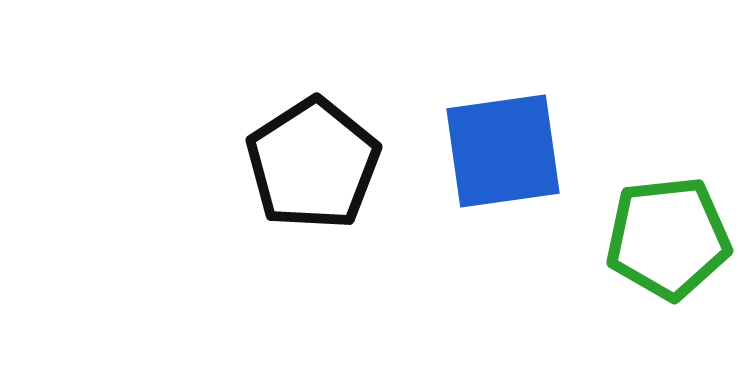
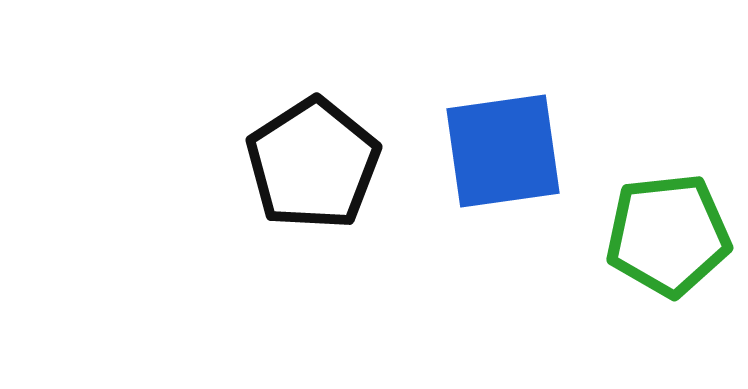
green pentagon: moved 3 px up
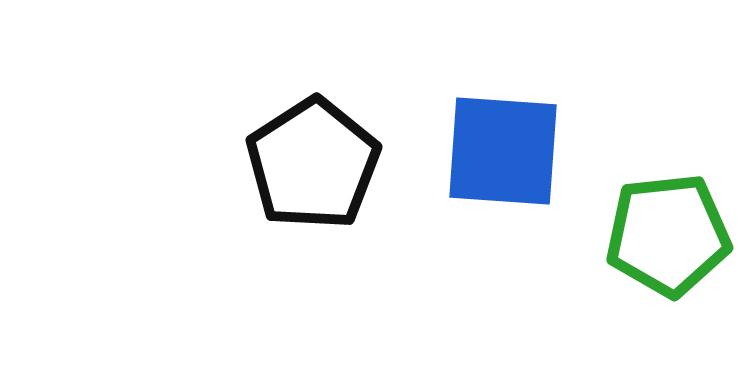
blue square: rotated 12 degrees clockwise
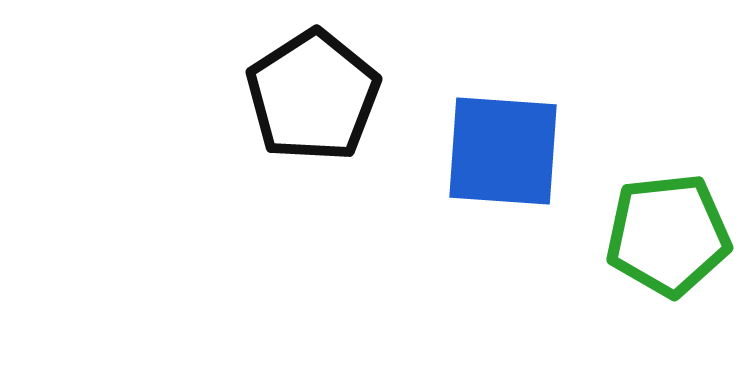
black pentagon: moved 68 px up
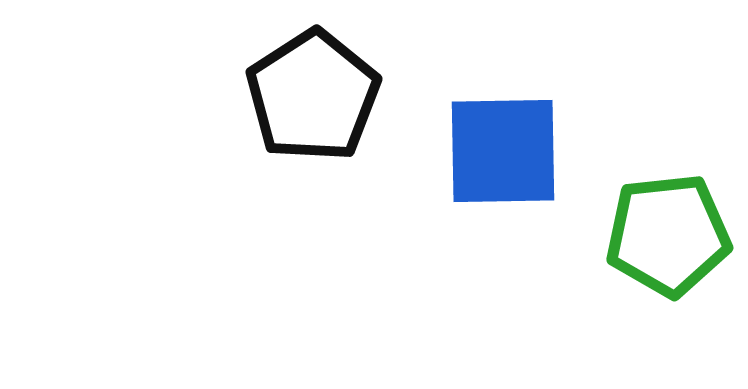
blue square: rotated 5 degrees counterclockwise
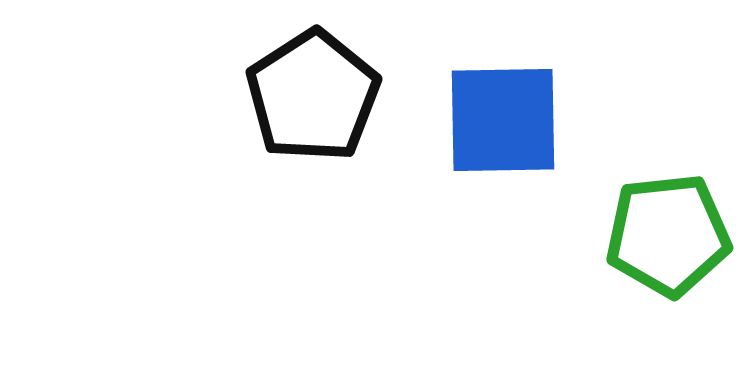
blue square: moved 31 px up
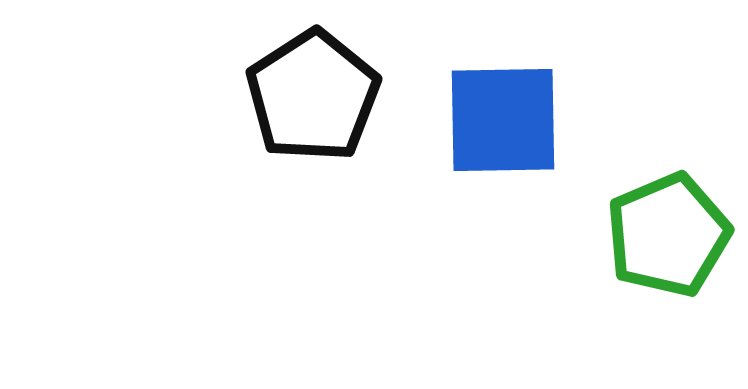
green pentagon: rotated 17 degrees counterclockwise
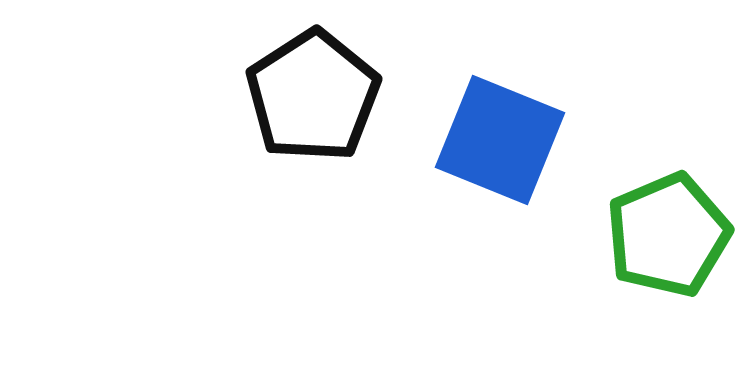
blue square: moved 3 px left, 20 px down; rotated 23 degrees clockwise
